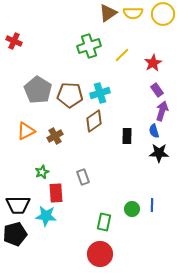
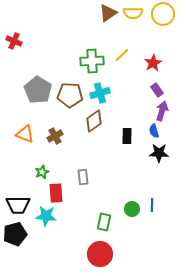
green cross: moved 3 px right, 15 px down; rotated 15 degrees clockwise
orange triangle: moved 1 px left, 3 px down; rotated 48 degrees clockwise
gray rectangle: rotated 14 degrees clockwise
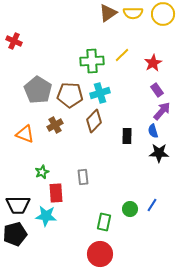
purple arrow: rotated 24 degrees clockwise
brown diamond: rotated 10 degrees counterclockwise
blue semicircle: moved 1 px left
brown cross: moved 11 px up
blue line: rotated 32 degrees clockwise
green circle: moved 2 px left
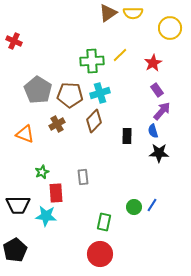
yellow circle: moved 7 px right, 14 px down
yellow line: moved 2 px left
brown cross: moved 2 px right, 1 px up
green circle: moved 4 px right, 2 px up
black pentagon: moved 16 px down; rotated 15 degrees counterclockwise
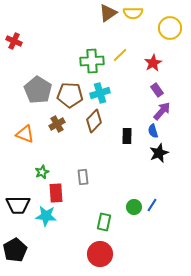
black star: rotated 24 degrees counterclockwise
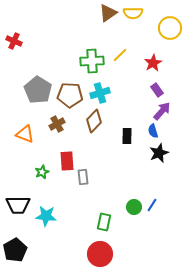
red rectangle: moved 11 px right, 32 px up
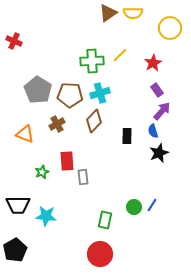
green rectangle: moved 1 px right, 2 px up
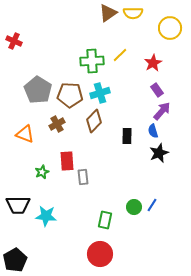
black pentagon: moved 10 px down
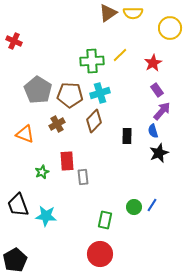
black trapezoid: rotated 70 degrees clockwise
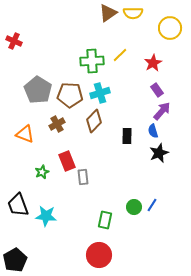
red rectangle: rotated 18 degrees counterclockwise
red circle: moved 1 px left, 1 px down
